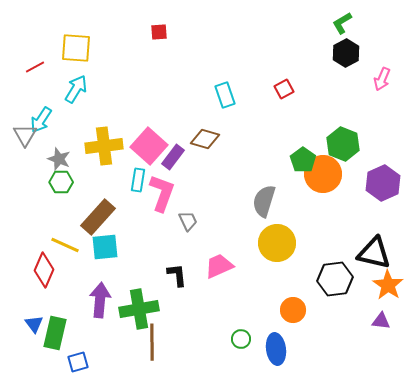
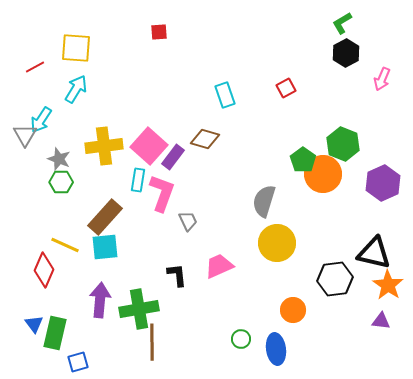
red square at (284, 89): moved 2 px right, 1 px up
brown rectangle at (98, 217): moved 7 px right
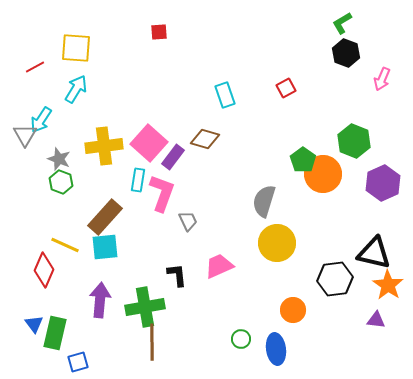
black hexagon at (346, 53): rotated 12 degrees counterclockwise
green hexagon at (343, 144): moved 11 px right, 3 px up
pink square at (149, 146): moved 3 px up
green hexagon at (61, 182): rotated 20 degrees clockwise
green cross at (139, 309): moved 6 px right, 2 px up
purple triangle at (381, 321): moved 5 px left, 1 px up
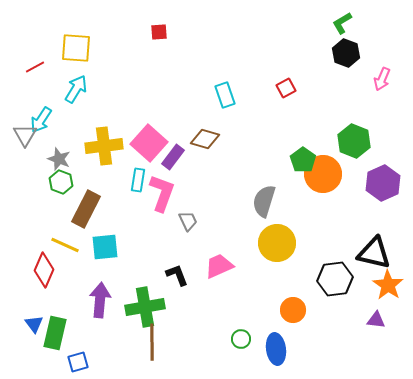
brown rectangle at (105, 217): moved 19 px left, 8 px up; rotated 15 degrees counterclockwise
black L-shape at (177, 275): rotated 15 degrees counterclockwise
